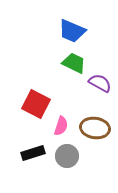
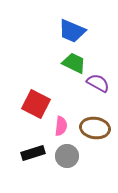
purple semicircle: moved 2 px left
pink semicircle: rotated 12 degrees counterclockwise
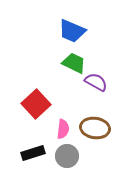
purple semicircle: moved 2 px left, 1 px up
red square: rotated 20 degrees clockwise
pink semicircle: moved 2 px right, 3 px down
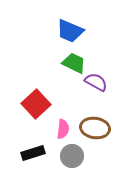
blue trapezoid: moved 2 px left
gray circle: moved 5 px right
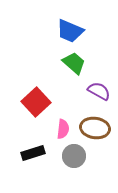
green trapezoid: rotated 15 degrees clockwise
purple semicircle: moved 3 px right, 9 px down
red square: moved 2 px up
gray circle: moved 2 px right
